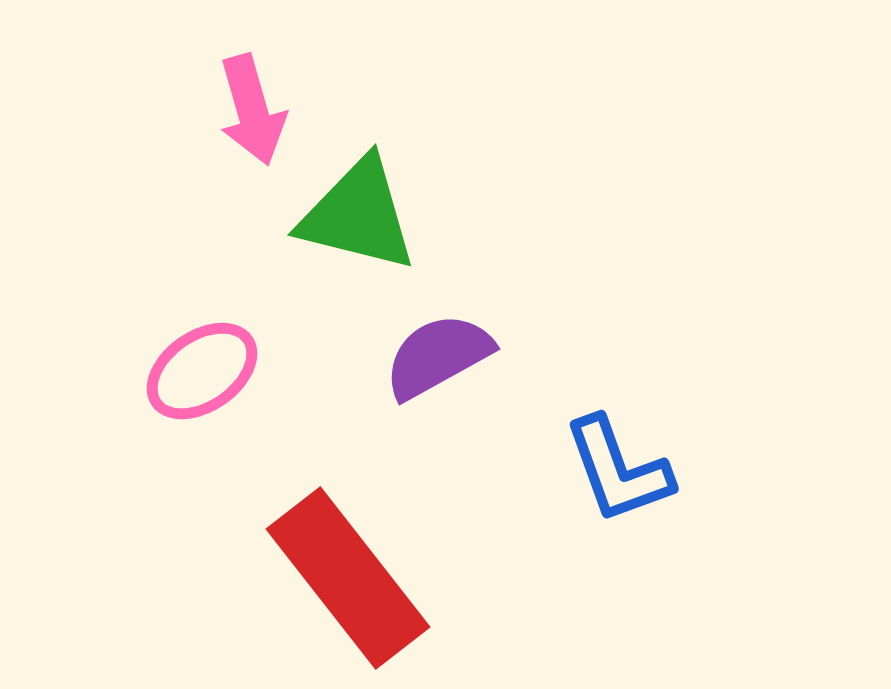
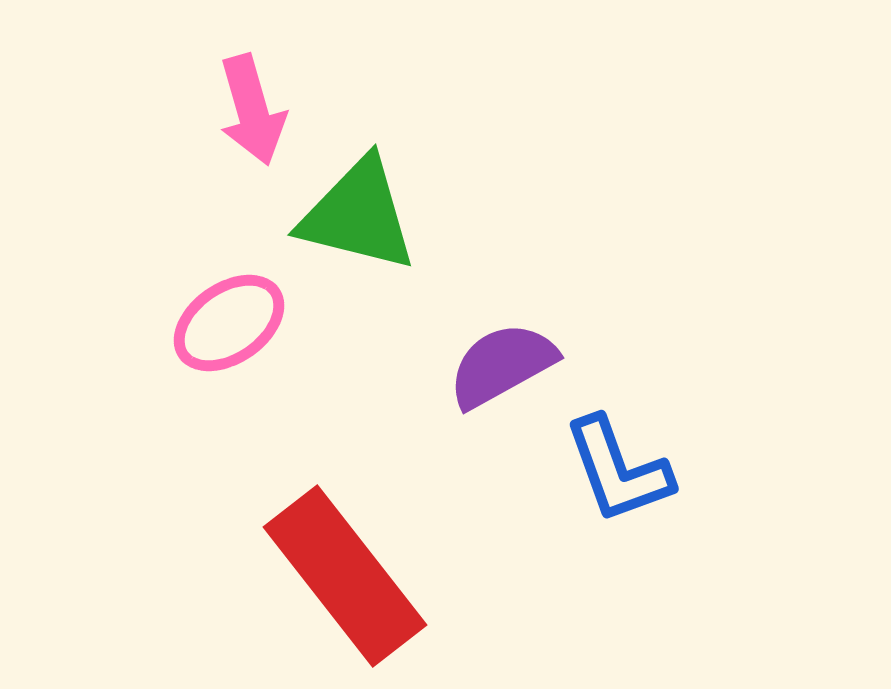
purple semicircle: moved 64 px right, 9 px down
pink ellipse: moved 27 px right, 48 px up
red rectangle: moved 3 px left, 2 px up
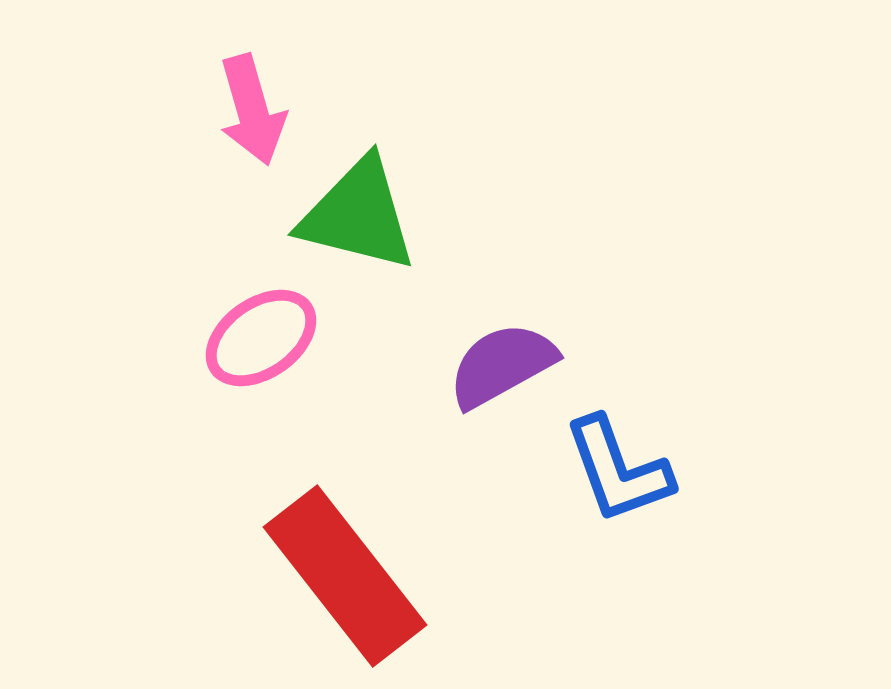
pink ellipse: moved 32 px right, 15 px down
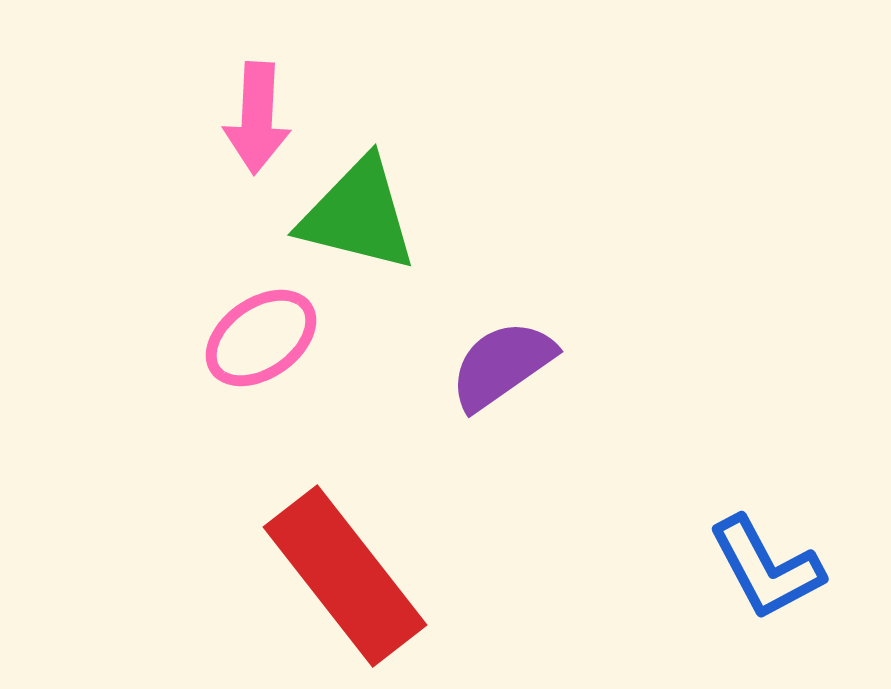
pink arrow: moved 5 px right, 8 px down; rotated 19 degrees clockwise
purple semicircle: rotated 6 degrees counterclockwise
blue L-shape: moved 148 px right, 98 px down; rotated 8 degrees counterclockwise
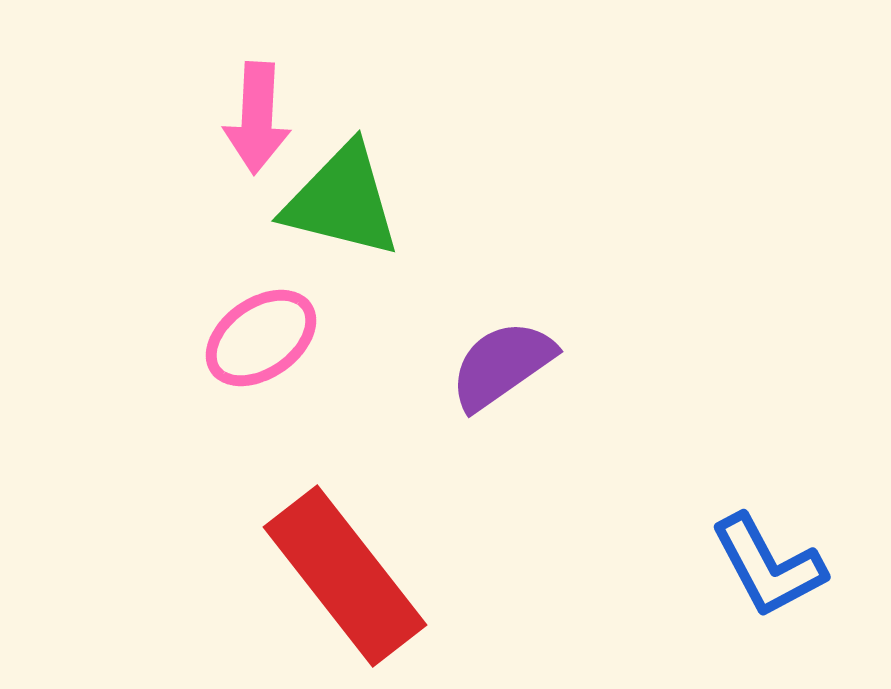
green triangle: moved 16 px left, 14 px up
blue L-shape: moved 2 px right, 2 px up
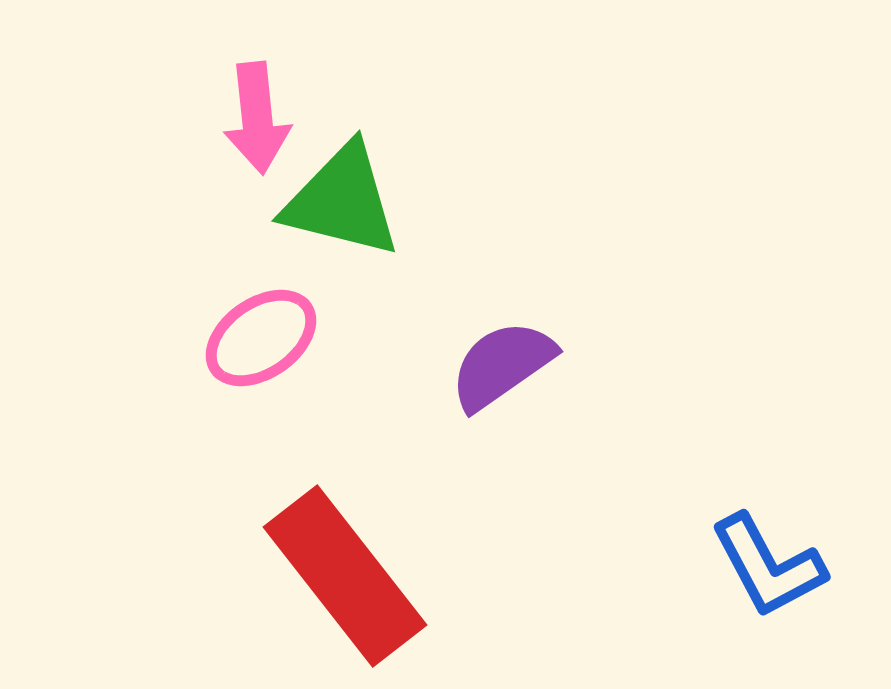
pink arrow: rotated 9 degrees counterclockwise
